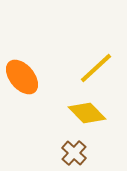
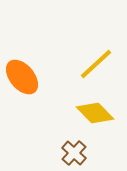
yellow line: moved 4 px up
yellow diamond: moved 8 px right
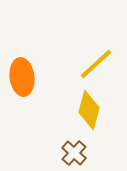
orange ellipse: rotated 33 degrees clockwise
yellow diamond: moved 6 px left, 3 px up; rotated 60 degrees clockwise
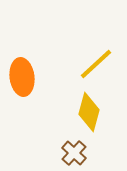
yellow diamond: moved 2 px down
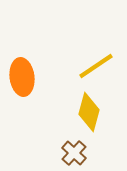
yellow line: moved 2 px down; rotated 9 degrees clockwise
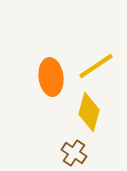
orange ellipse: moved 29 px right
brown cross: rotated 10 degrees counterclockwise
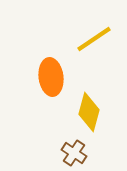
yellow line: moved 2 px left, 27 px up
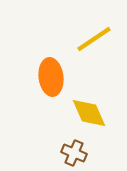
yellow diamond: moved 1 px down; rotated 39 degrees counterclockwise
brown cross: rotated 10 degrees counterclockwise
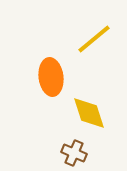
yellow line: rotated 6 degrees counterclockwise
yellow diamond: rotated 6 degrees clockwise
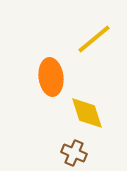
yellow diamond: moved 2 px left
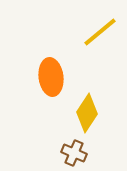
yellow line: moved 6 px right, 7 px up
yellow diamond: rotated 51 degrees clockwise
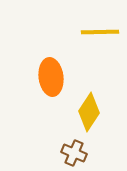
yellow line: rotated 39 degrees clockwise
yellow diamond: moved 2 px right, 1 px up
